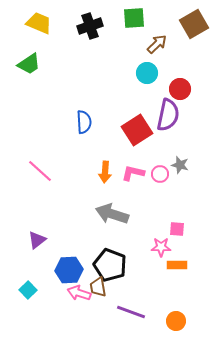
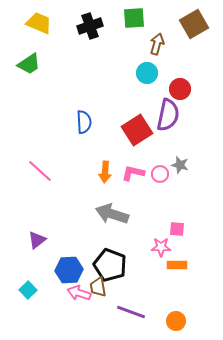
brown arrow: rotated 30 degrees counterclockwise
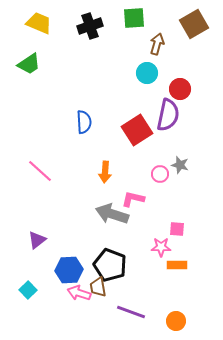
pink L-shape: moved 26 px down
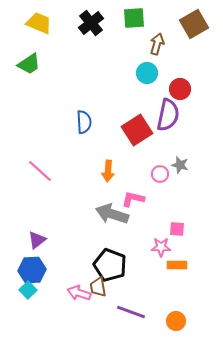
black cross: moved 1 px right, 3 px up; rotated 20 degrees counterclockwise
orange arrow: moved 3 px right, 1 px up
blue hexagon: moved 37 px left
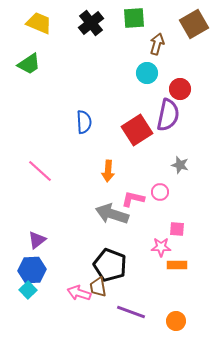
pink circle: moved 18 px down
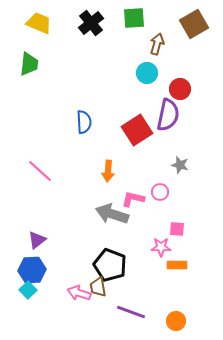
green trapezoid: rotated 50 degrees counterclockwise
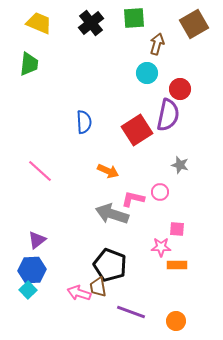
orange arrow: rotated 70 degrees counterclockwise
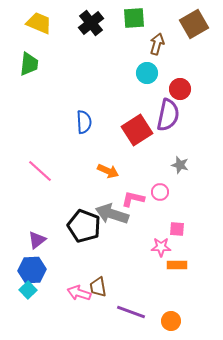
black pentagon: moved 26 px left, 39 px up
orange circle: moved 5 px left
